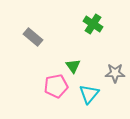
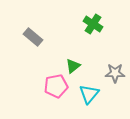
green triangle: rotated 28 degrees clockwise
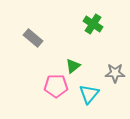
gray rectangle: moved 1 px down
pink pentagon: rotated 10 degrees clockwise
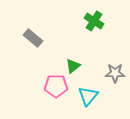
green cross: moved 1 px right, 3 px up
cyan triangle: moved 1 px left, 2 px down
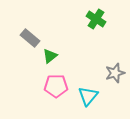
green cross: moved 2 px right, 2 px up
gray rectangle: moved 3 px left
green triangle: moved 23 px left, 10 px up
gray star: rotated 18 degrees counterclockwise
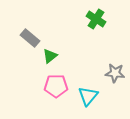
gray star: rotated 24 degrees clockwise
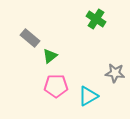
cyan triangle: rotated 20 degrees clockwise
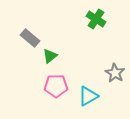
gray star: rotated 24 degrees clockwise
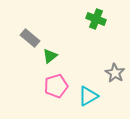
green cross: rotated 12 degrees counterclockwise
pink pentagon: rotated 15 degrees counterclockwise
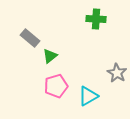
green cross: rotated 18 degrees counterclockwise
gray star: moved 2 px right
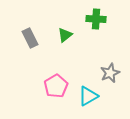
gray rectangle: rotated 24 degrees clockwise
green triangle: moved 15 px right, 21 px up
gray star: moved 7 px left; rotated 18 degrees clockwise
pink pentagon: rotated 15 degrees counterclockwise
